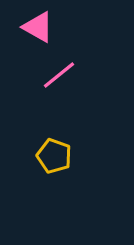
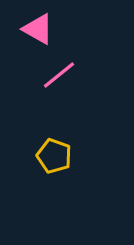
pink triangle: moved 2 px down
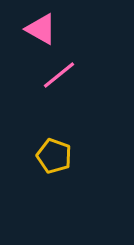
pink triangle: moved 3 px right
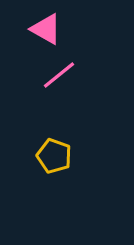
pink triangle: moved 5 px right
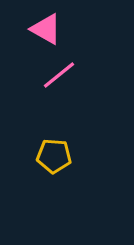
yellow pentagon: rotated 16 degrees counterclockwise
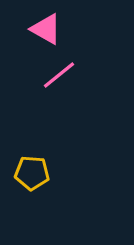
yellow pentagon: moved 22 px left, 17 px down
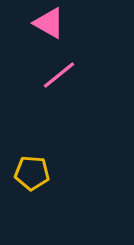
pink triangle: moved 3 px right, 6 px up
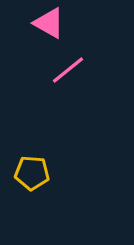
pink line: moved 9 px right, 5 px up
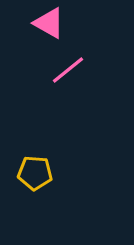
yellow pentagon: moved 3 px right
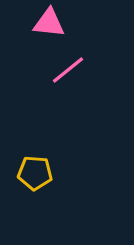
pink triangle: rotated 24 degrees counterclockwise
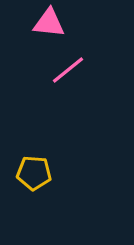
yellow pentagon: moved 1 px left
